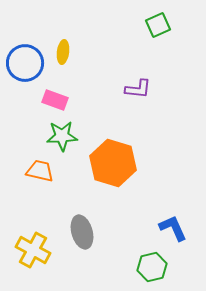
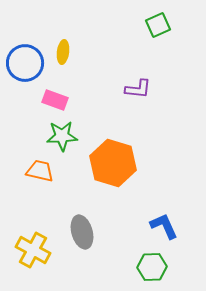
blue L-shape: moved 9 px left, 2 px up
green hexagon: rotated 12 degrees clockwise
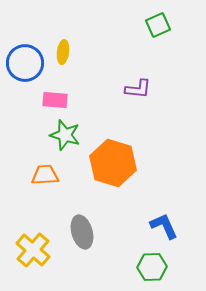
pink rectangle: rotated 15 degrees counterclockwise
green star: moved 3 px right, 1 px up; rotated 20 degrees clockwise
orange trapezoid: moved 5 px right, 4 px down; rotated 16 degrees counterclockwise
yellow cross: rotated 12 degrees clockwise
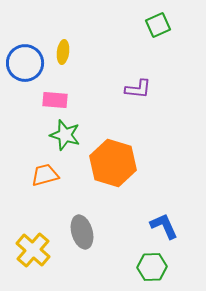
orange trapezoid: rotated 12 degrees counterclockwise
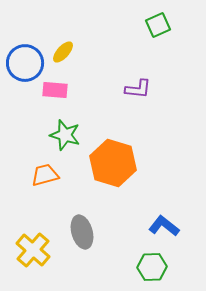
yellow ellipse: rotated 35 degrees clockwise
pink rectangle: moved 10 px up
blue L-shape: rotated 28 degrees counterclockwise
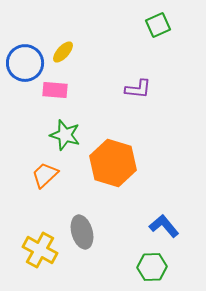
orange trapezoid: rotated 28 degrees counterclockwise
blue L-shape: rotated 12 degrees clockwise
yellow cross: moved 7 px right; rotated 12 degrees counterclockwise
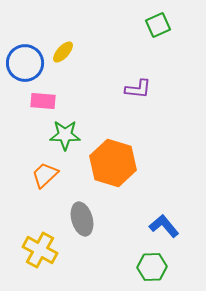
pink rectangle: moved 12 px left, 11 px down
green star: rotated 16 degrees counterclockwise
gray ellipse: moved 13 px up
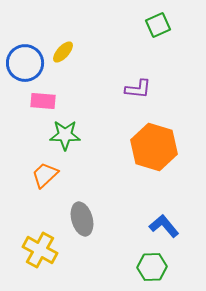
orange hexagon: moved 41 px right, 16 px up
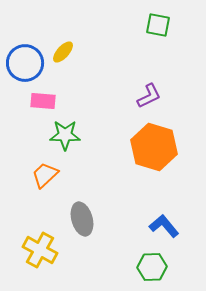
green square: rotated 35 degrees clockwise
purple L-shape: moved 11 px right, 7 px down; rotated 32 degrees counterclockwise
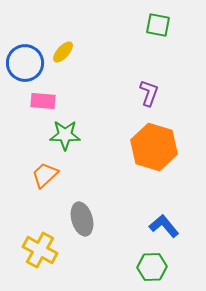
purple L-shape: moved 3 px up; rotated 44 degrees counterclockwise
